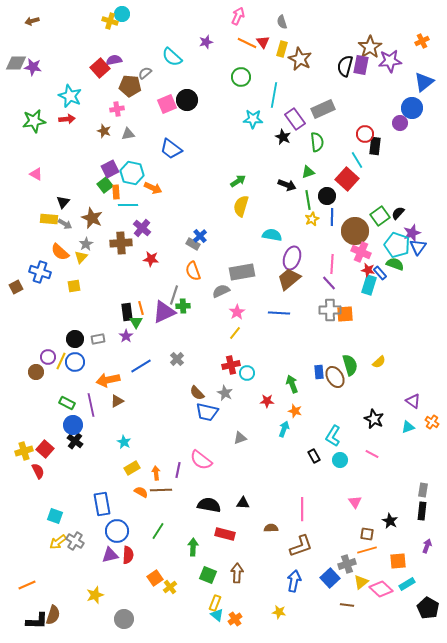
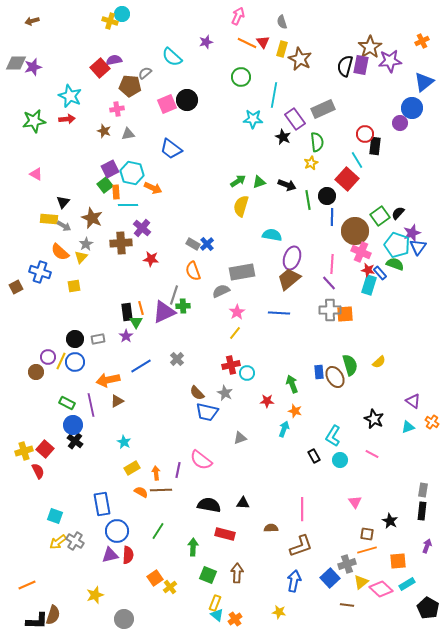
purple star at (33, 67): rotated 24 degrees counterclockwise
green triangle at (308, 172): moved 49 px left, 10 px down
yellow star at (312, 219): moved 1 px left, 56 px up
gray arrow at (65, 224): moved 1 px left, 2 px down
blue cross at (200, 236): moved 7 px right, 8 px down
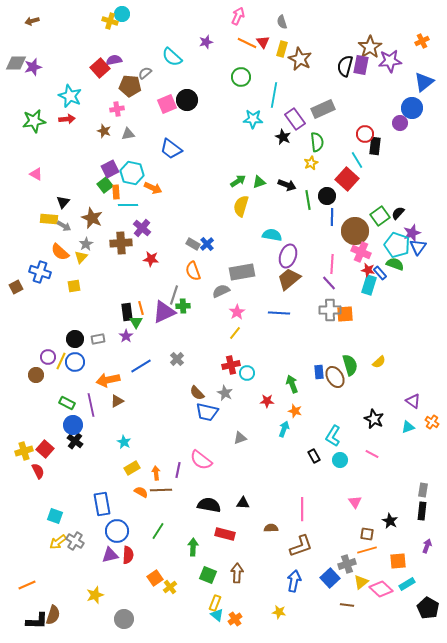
purple ellipse at (292, 258): moved 4 px left, 2 px up
brown circle at (36, 372): moved 3 px down
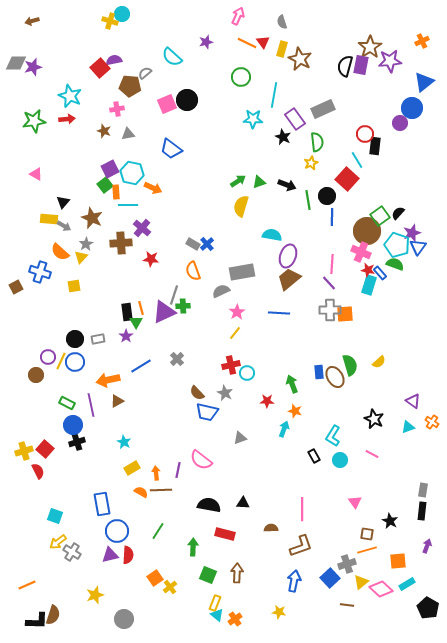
brown circle at (355, 231): moved 12 px right
black cross at (75, 441): moved 2 px right, 1 px down; rotated 35 degrees clockwise
gray cross at (75, 541): moved 3 px left, 11 px down
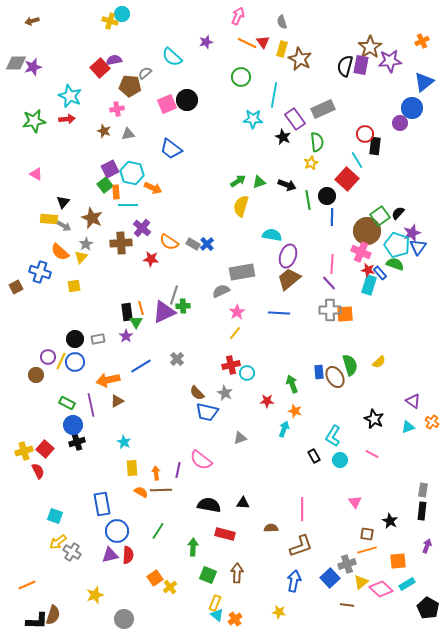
orange semicircle at (193, 271): moved 24 px left, 29 px up; rotated 36 degrees counterclockwise
yellow rectangle at (132, 468): rotated 63 degrees counterclockwise
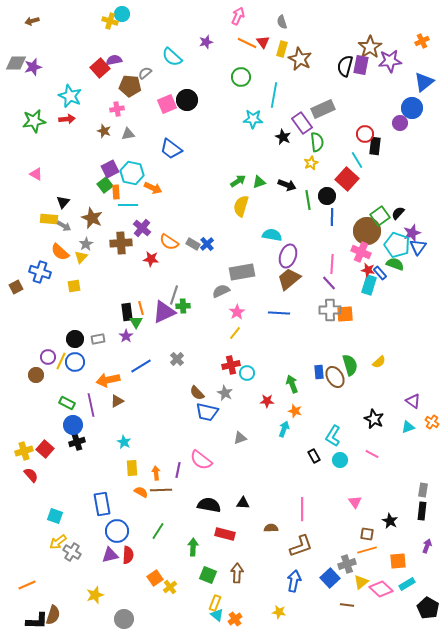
purple rectangle at (295, 119): moved 7 px right, 4 px down
red semicircle at (38, 471): moved 7 px left, 4 px down; rotated 14 degrees counterclockwise
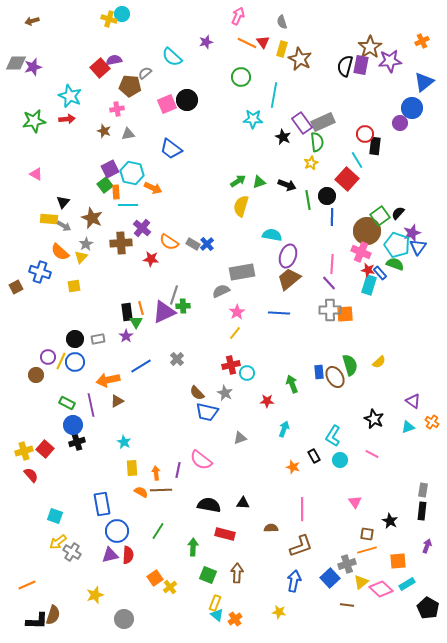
yellow cross at (110, 21): moved 1 px left, 2 px up
gray rectangle at (323, 109): moved 13 px down
orange star at (295, 411): moved 2 px left, 56 px down
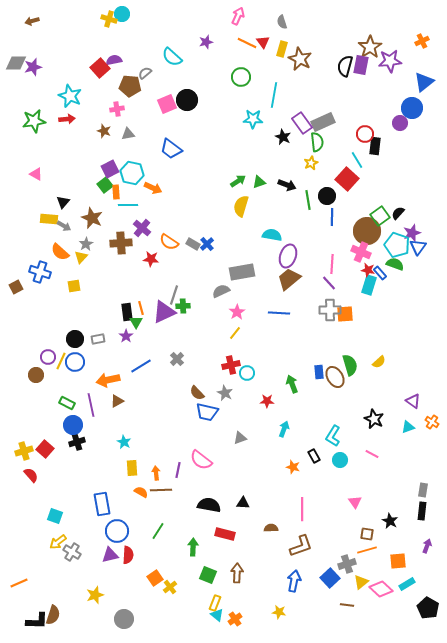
orange line at (27, 585): moved 8 px left, 2 px up
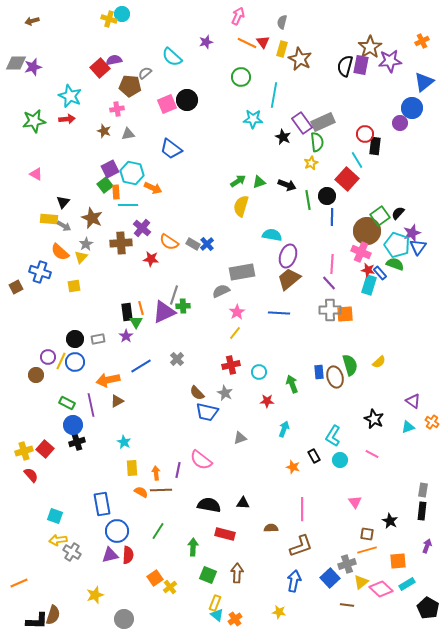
gray semicircle at (282, 22): rotated 32 degrees clockwise
cyan circle at (247, 373): moved 12 px right, 1 px up
brown ellipse at (335, 377): rotated 15 degrees clockwise
yellow arrow at (58, 542): moved 2 px up; rotated 30 degrees clockwise
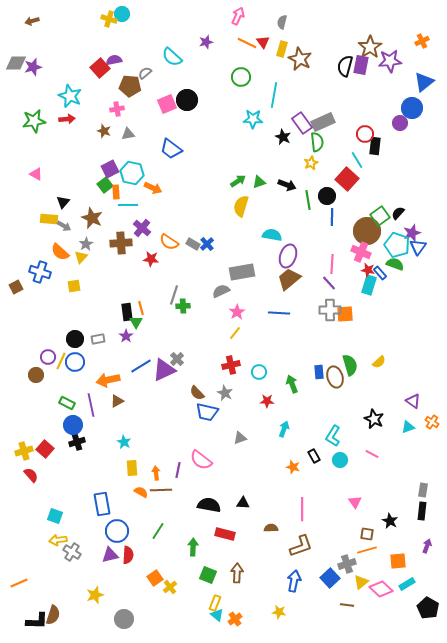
purple triangle at (164, 312): moved 58 px down
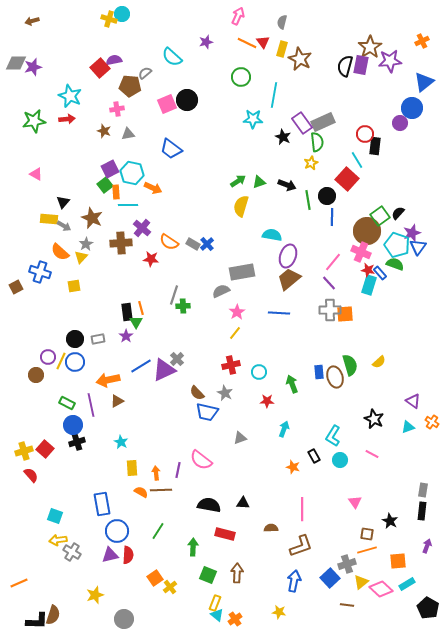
pink line at (332, 264): moved 1 px right, 2 px up; rotated 36 degrees clockwise
cyan star at (124, 442): moved 3 px left
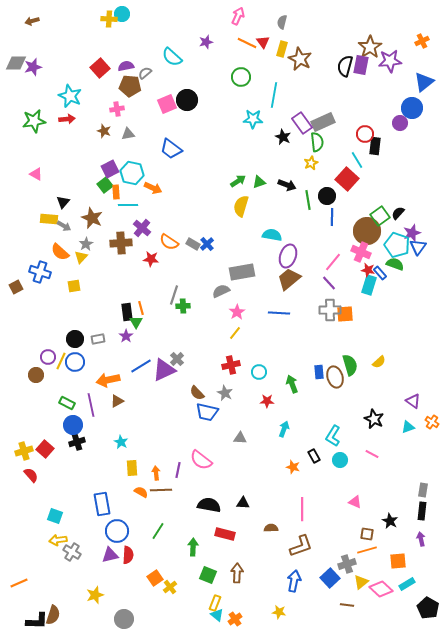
yellow cross at (109, 19): rotated 14 degrees counterclockwise
purple semicircle at (114, 60): moved 12 px right, 6 px down
gray triangle at (240, 438): rotated 24 degrees clockwise
pink triangle at (355, 502): rotated 32 degrees counterclockwise
purple arrow at (427, 546): moved 6 px left, 7 px up; rotated 32 degrees counterclockwise
